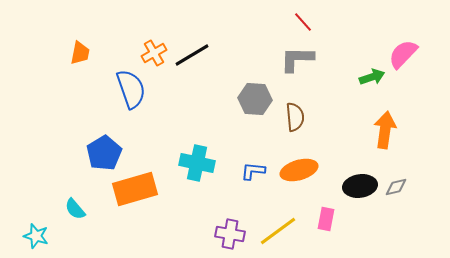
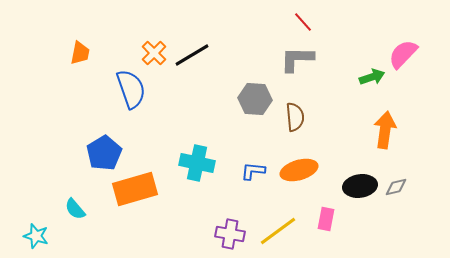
orange cross: rotated 15 degrees counterclockwise
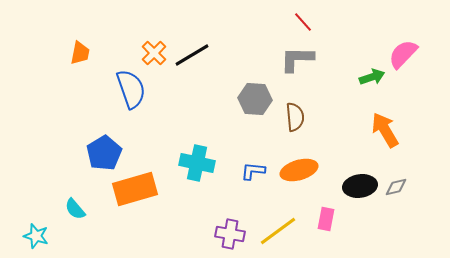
orange arrow: rotated 39 degrees counterclockwise
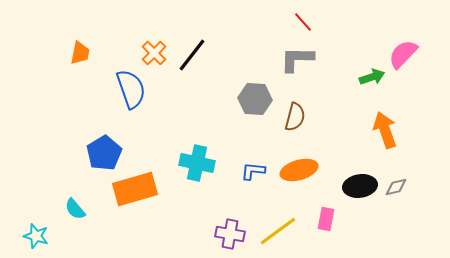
black line: rotated 21 degrees counterclockwise
brown semicircle: rotated 20 degrees clockwise
orange arrow: rotated 12 degrees clockwise
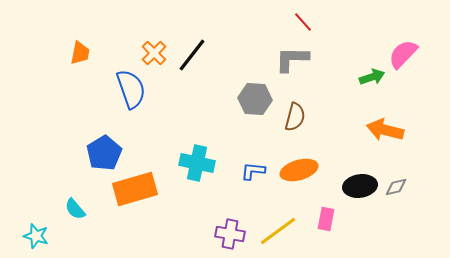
gray L-shape: moved 5 px left
orange arrow: rotated 57 degrees counterclockwise
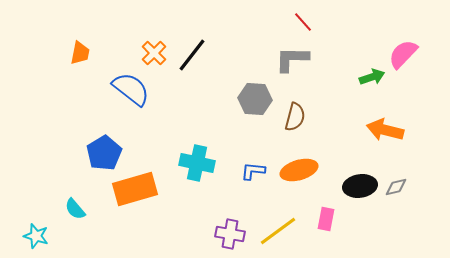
blue semicircle: rotated 33 degrees counterclockwise
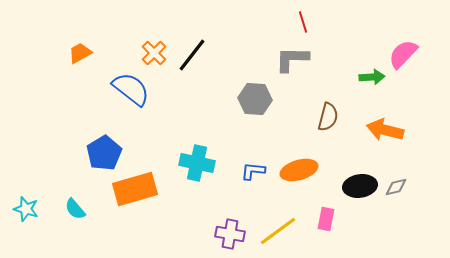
red line: rotated 25 degrees clockwise
orange trapezoid: rotated 130 degrees counterclockwise
green arrow: rotated 15 degrees clockwise
brown semicircle: moved 33 px right
cyan star: moved 10 px left, 27 px up
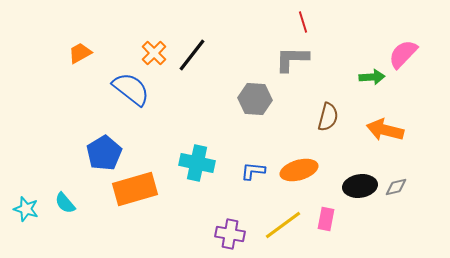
cyan semicircle: moved 10 px left, 6 px up
yellow line: moved 5 px right, 6 px up
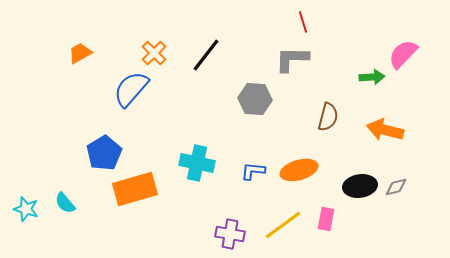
black line: moved 14 px right
blue semicircle: rotated 87 degrees counterclockwise
